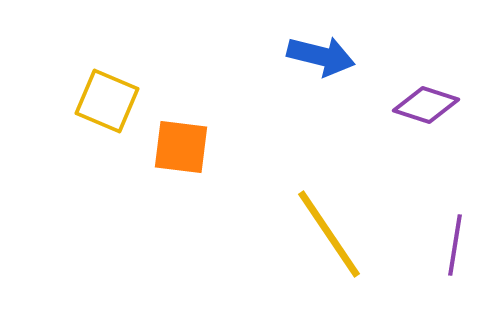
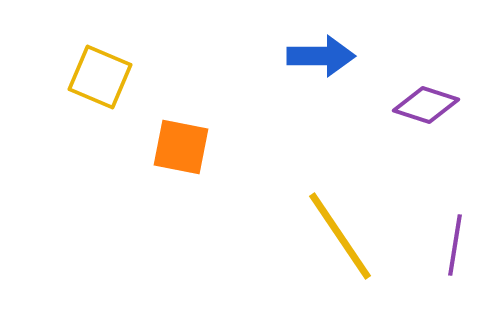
blue arrow: rotated 14 degrees counterclockwise
yellow square: moved 7 px left, 24 px up
orange square: rotated 4 degrees clockwise
yellow line: moved 11 px right, 2 px down
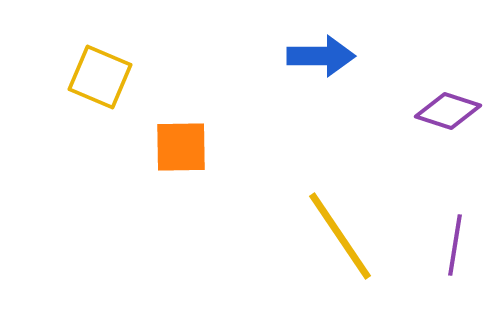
purple diamond: moved 22 px right, 6 px down
orange square: rotated 12 degrees counterclockwise
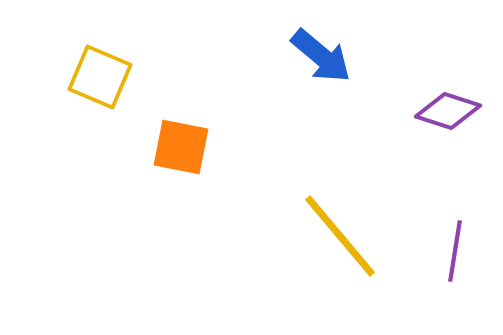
blue arrow: rotated 40 degrees clockwise
orange square: rotated 12 degrees clockwise
yellow line: rotated 6 degrees counterclockwise
purple line: moved 6 px down
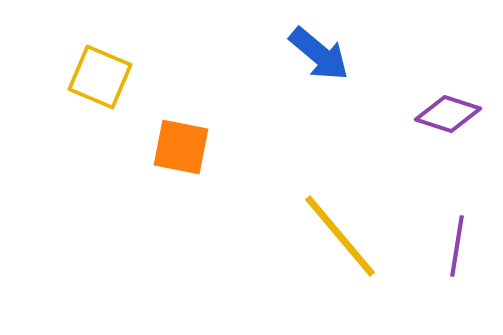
blue arrow: moved 2 px left, 2 px up
purple diamond: moved 3 px down
purple line: moved 2 px right, 5 px up
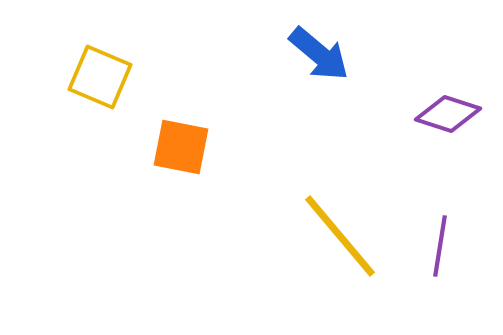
purple line: moved 17 px left
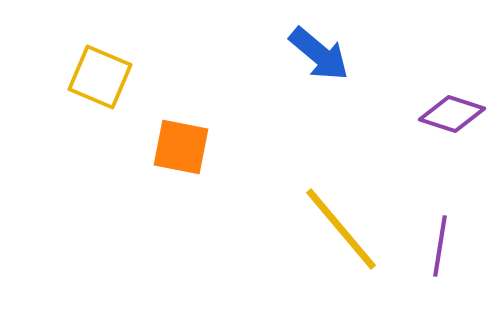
purple diamond: moved 4 px right
yellow line: moved 1 px right, 7 px up
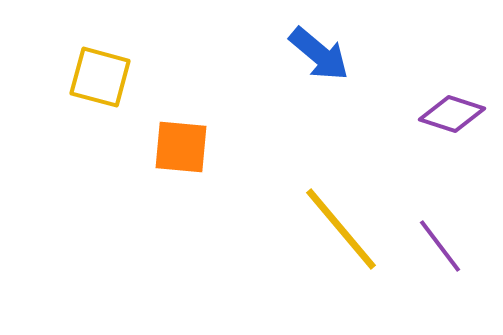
yellow square: rotated 8 degrees counterclockwise
orange square: rotated 6 degrees counterclockwise
purple line: rotated 46 degrees counterclockwise
